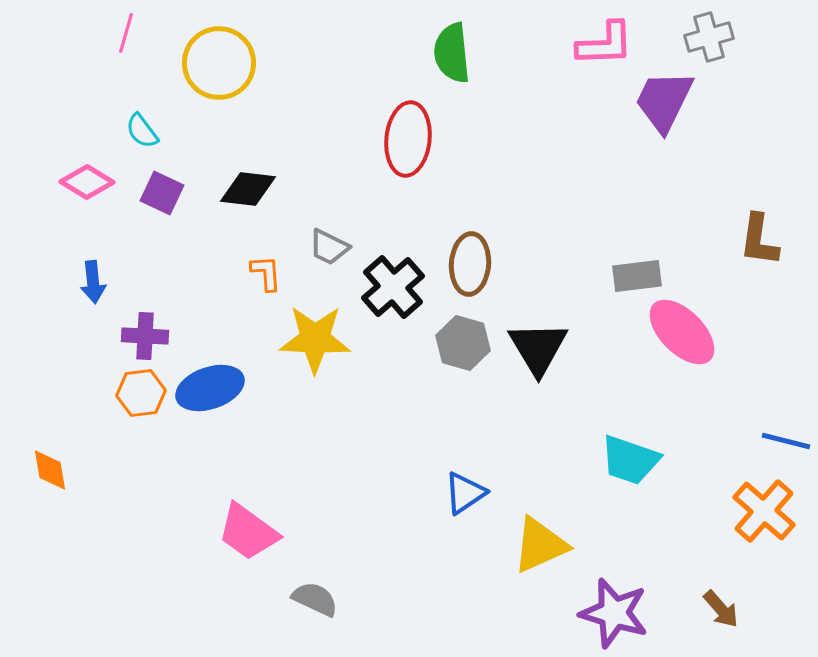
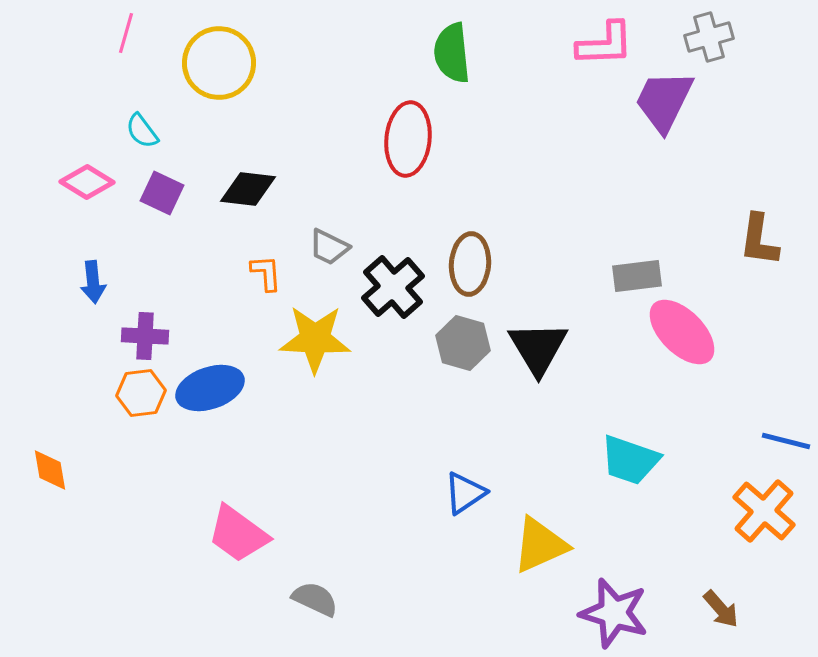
pink trapezoid: moved 10 px left, 2 px down
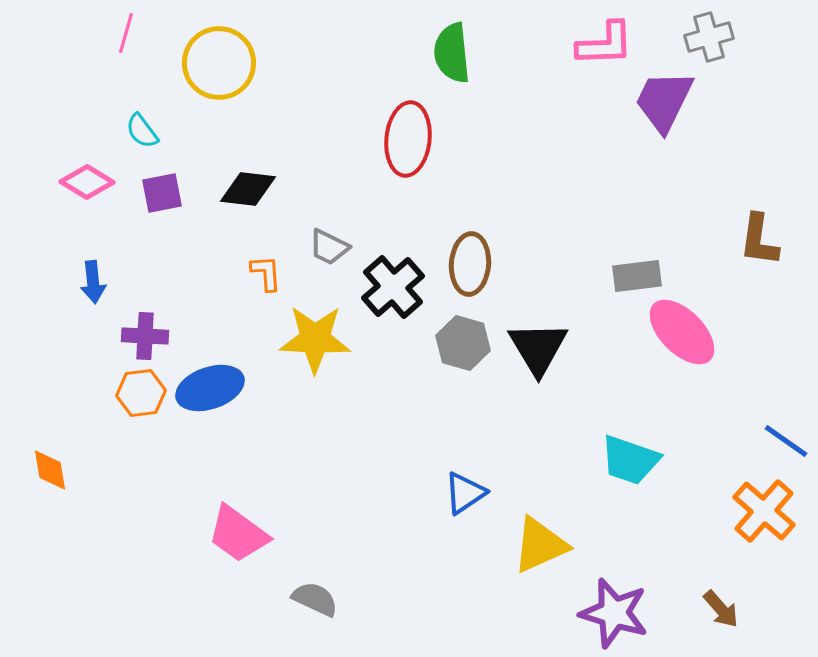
purple square: rotated 36 degrees counterclockwise
blue line: rotated 21 degrees clockwise
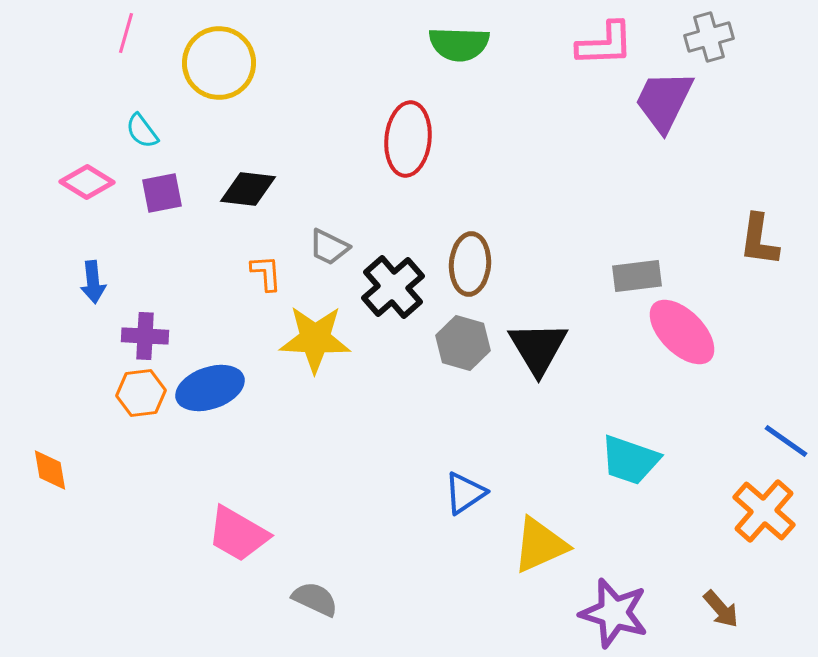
green semicircle: moved 7 px right, 9 px up; rotated 82 degrees counterclockwise
pink trapezoid: rotated 6 degrees counterclockwise
